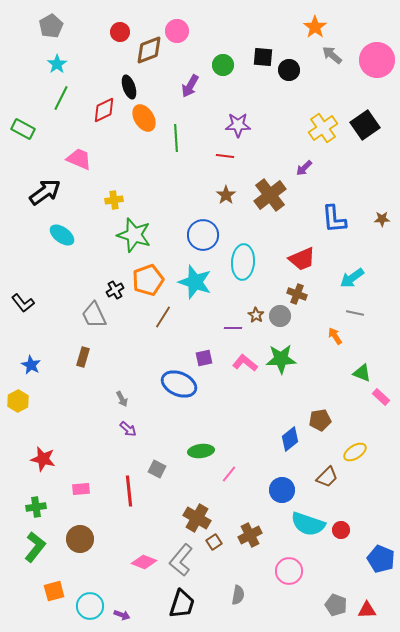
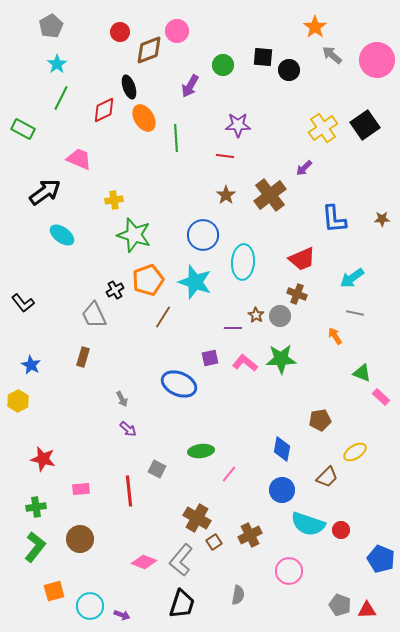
purple square at (204, 358): moved 6 px right
blue diamond at (290, 439): moved 8 px left, 10 px down; rotated 40 degrees counterclockwise
gray pentagon at (336, 605): moved 4 px right
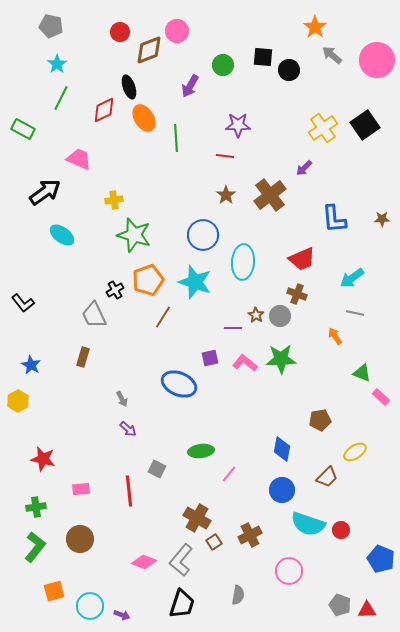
gray pentagon at (51, 26): rotated 30 degrees counterclockwise
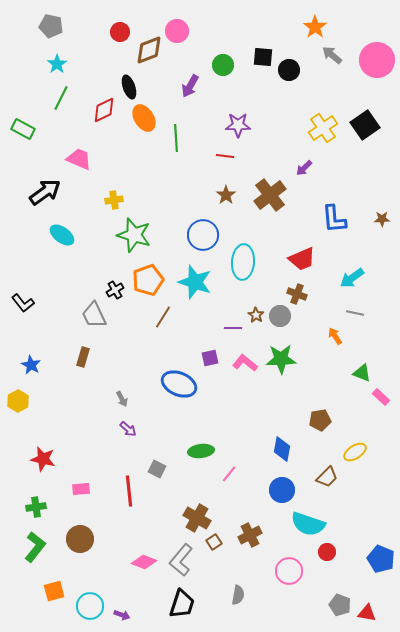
red circle at (341, 530): moved 14 px left, 22 px down
red triangle at (367, 610): moved 3 px down; rotated 12 degrees clockwise
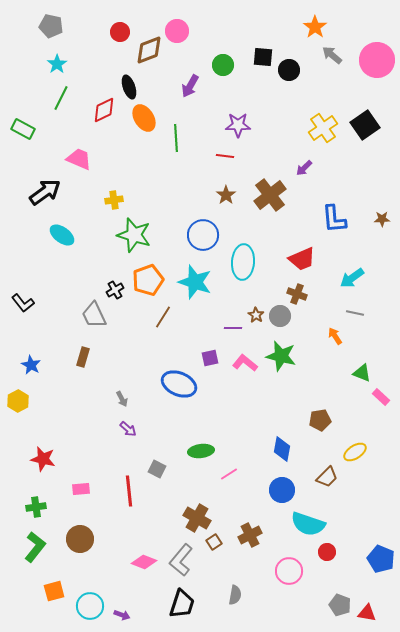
green star at (281, 359): moved 3 px up; rotated 16 degrees clockwise
pink line at (229, 474): rotated 18 degrees clockwise
gray semicircle at (238, 595): moved 3 px left
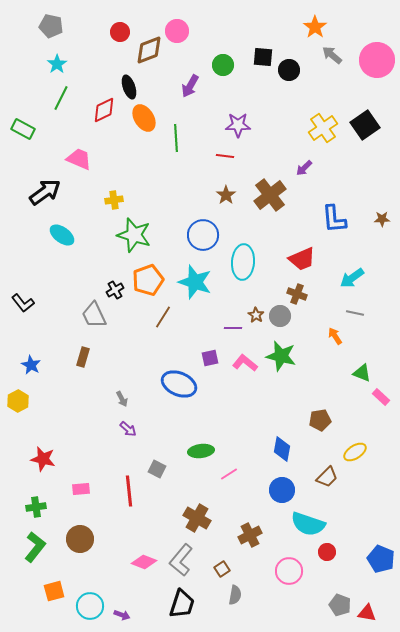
brown square at (214, 542): moved 8 px right, 27 px down
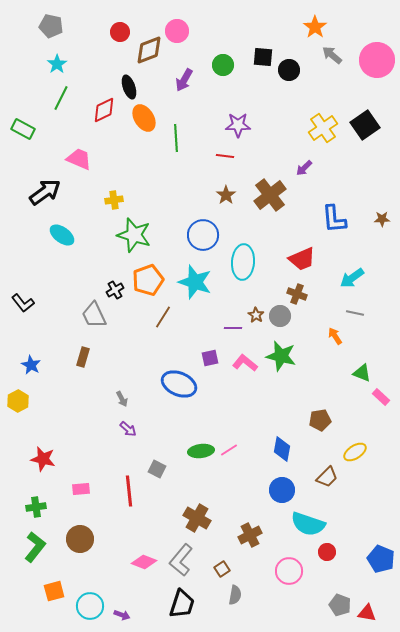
purple arrow at (190, 86): moved 6 px left, 6 px up
pink line at (229, 474): moved 24 px up
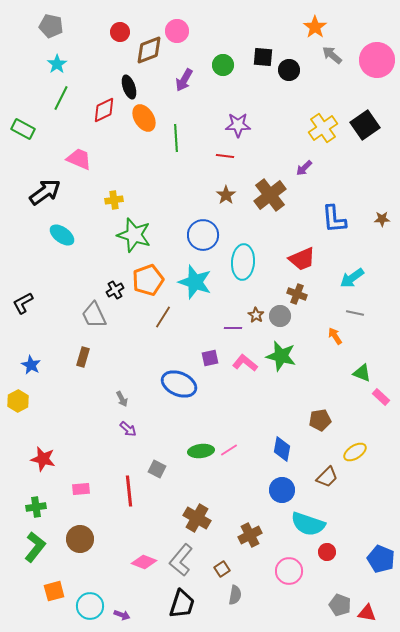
black L-shape at (23, 303): rotated 100 degrees clockwise
